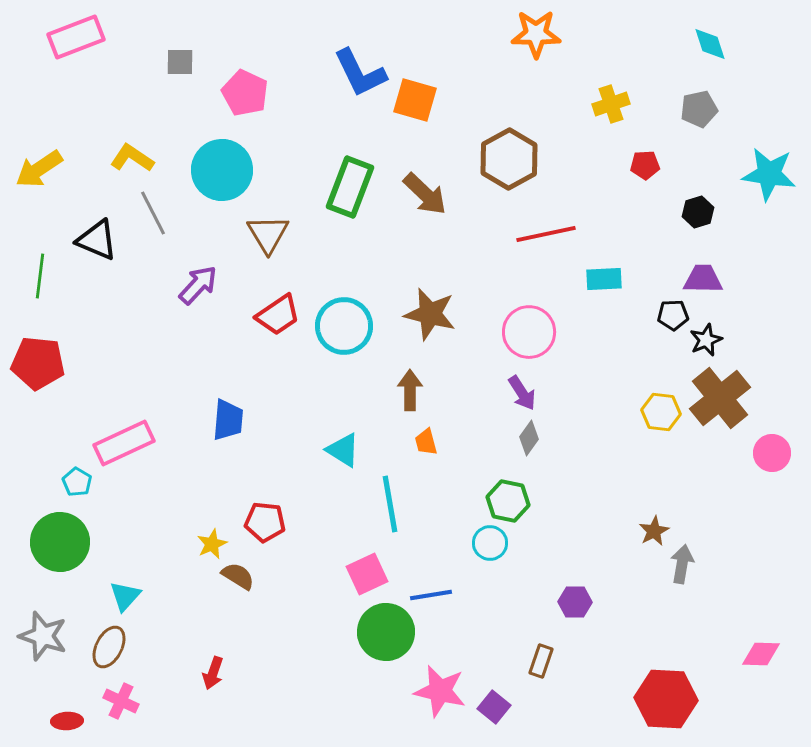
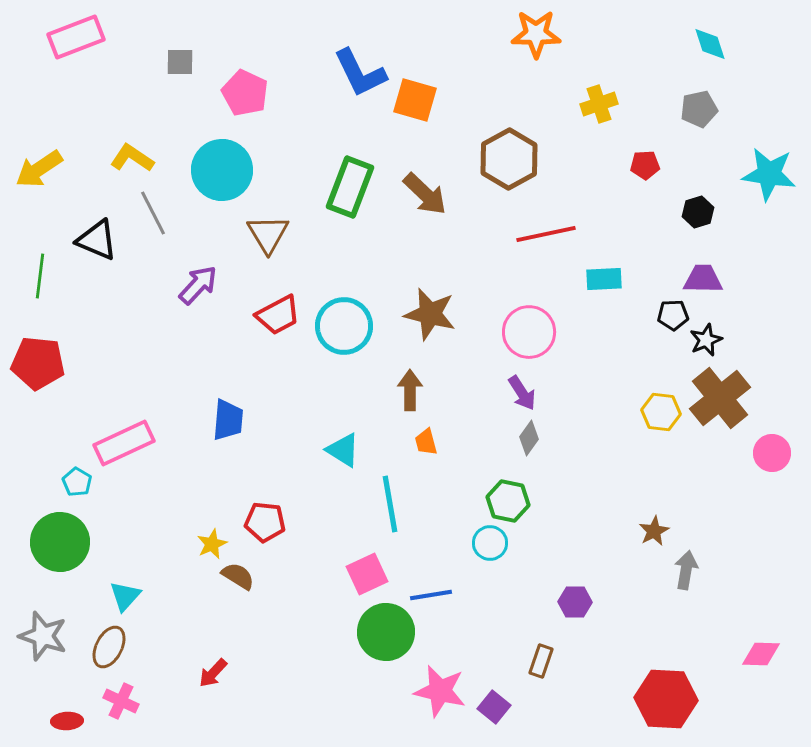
yellow cross at (611, 104): moved 12 px left
red trapezoid at (278, 315): rotated 6 degrees clockwise
gray arrow at (682, 564): moved 4 px right, 6 px down
red arrow at (213, 673): rotated 24 degrees clockwise
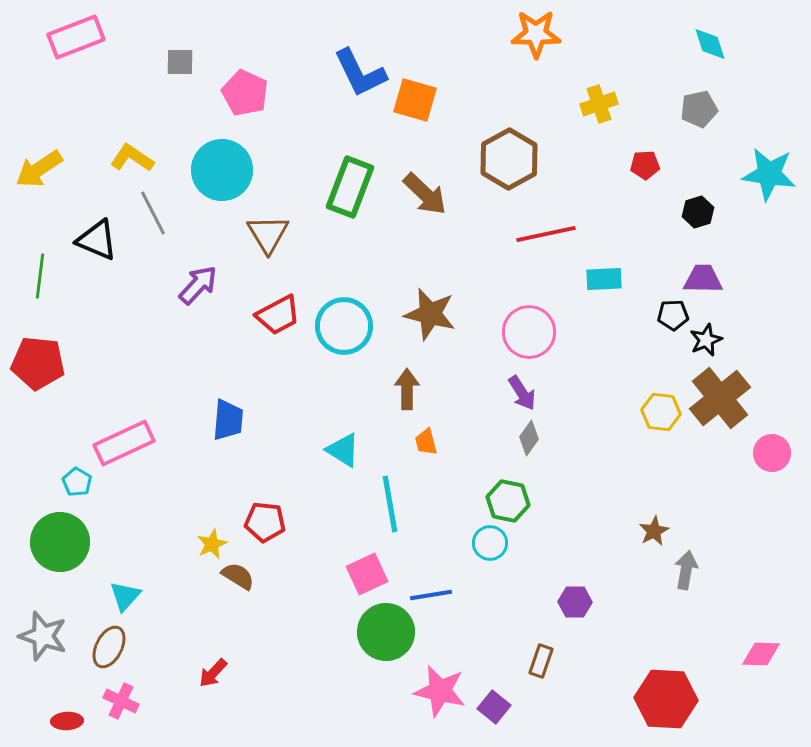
brown arrow at (410, 390): moved 3 px left, 1 px up
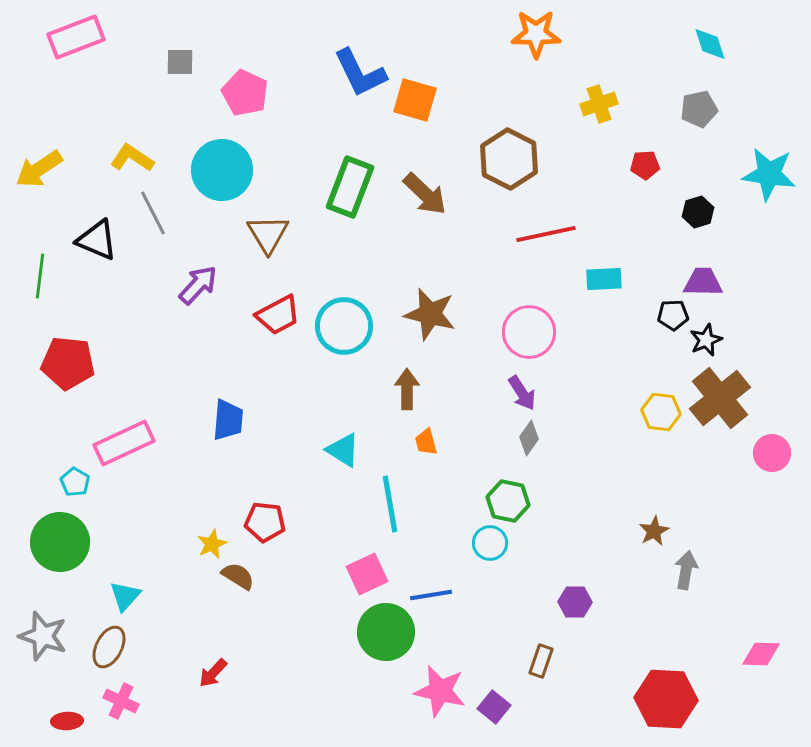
brown hexagon at (509, 159): rotated 4 degrees counterclockwise
purple trapezoid at (703, 279): moved 3 px down
red pentagon at (38, 363): moved 30 px right
cyan pentagon at (77, 482): moved 2 px left
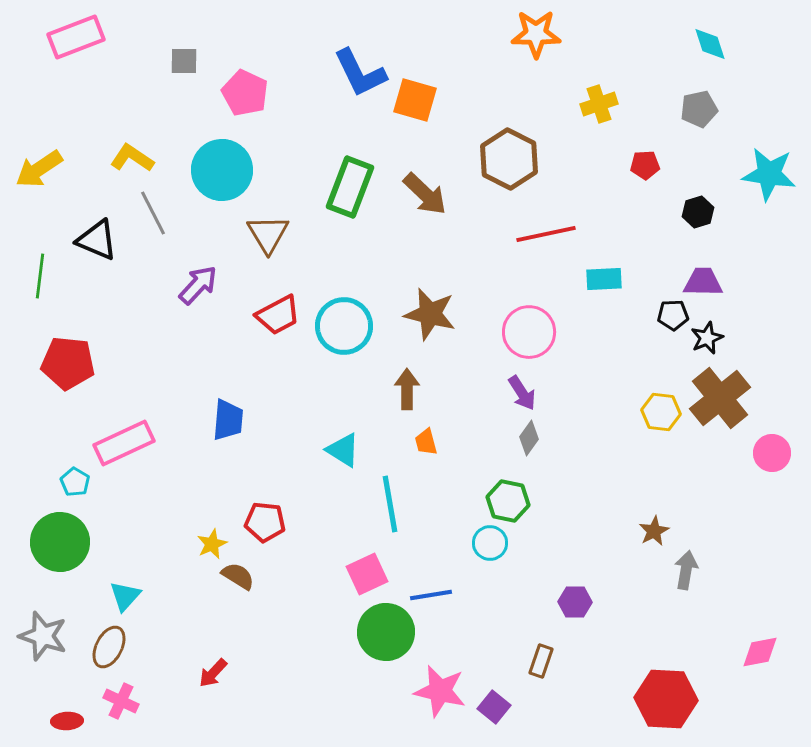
gray square at (180, 62): moved 4 px right, 1 px up
black star at (706, 340): moved 1 px right, 2 px up
pink diamond at (761, 654): moved 1 px left, 2 px up; rotated 12 degrees counterclockwise
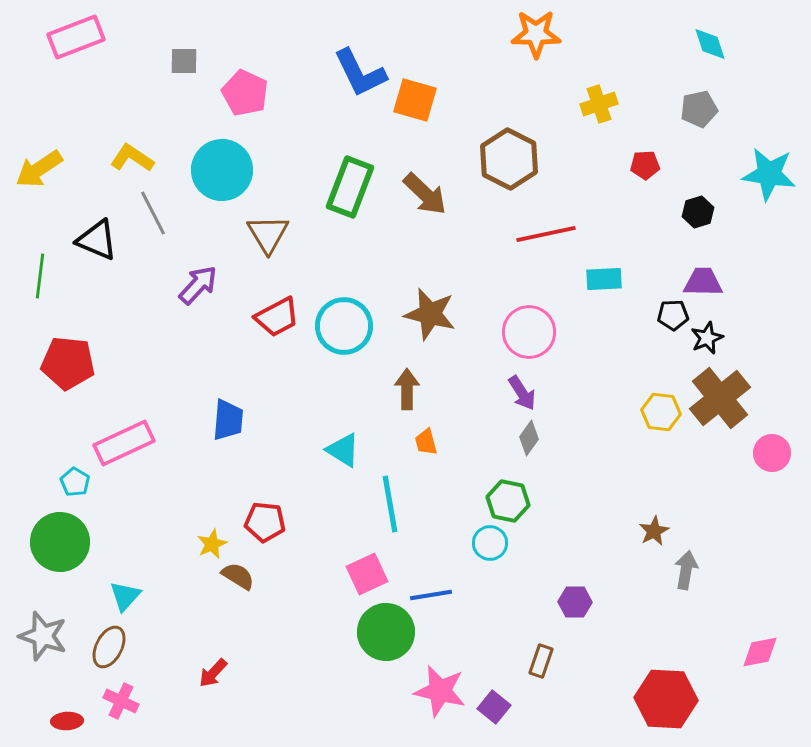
red trapezoid at (278, 315): moved 1 px left, 2 px down
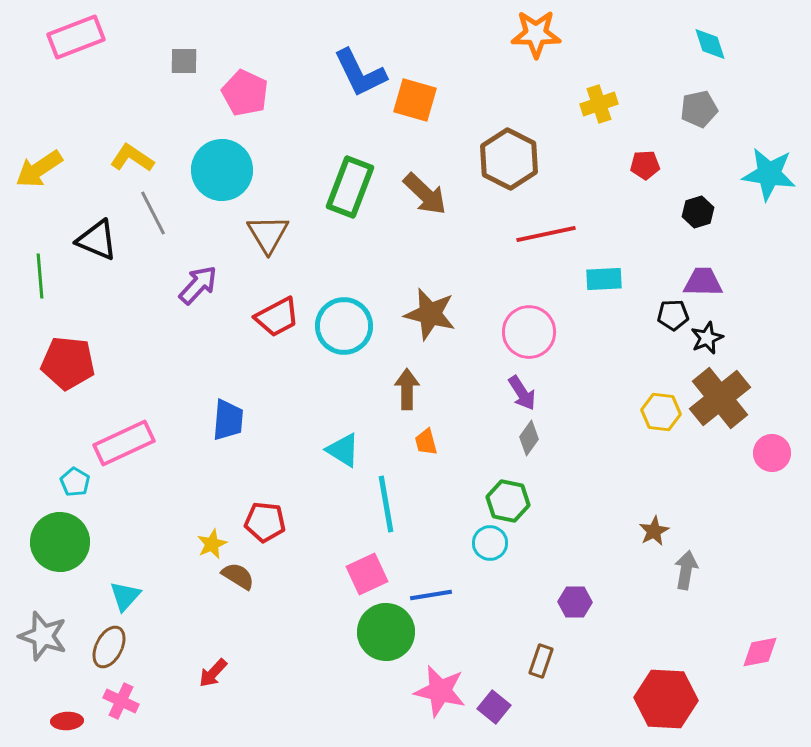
green line at (40, 276): rotated 12 degrees counterclockwise
cyan line at (390, 504): moved 4 px left
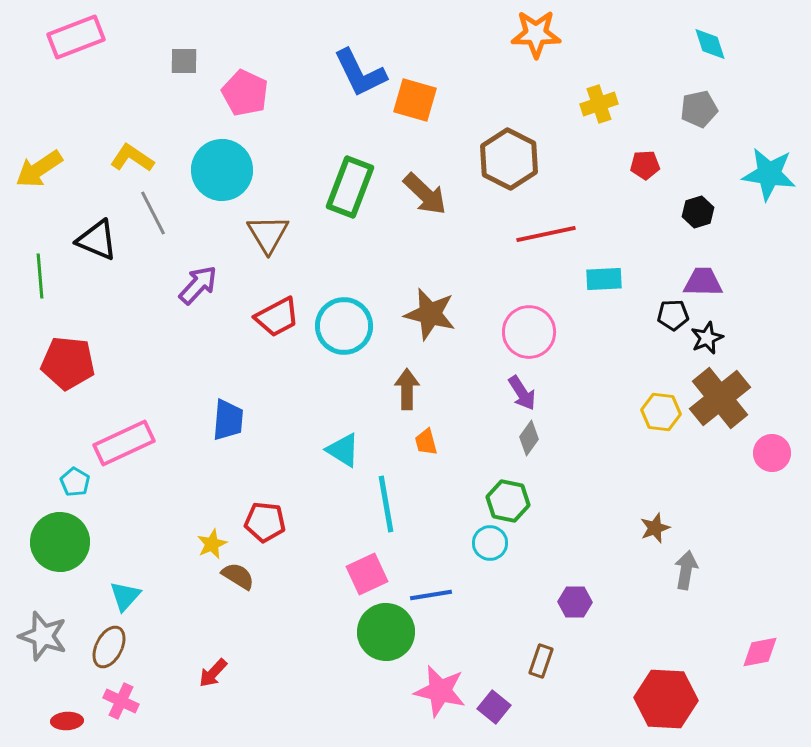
brown star at (654, 531): moved 1 px right, 3 px up; rotated 8 degrees clockwise
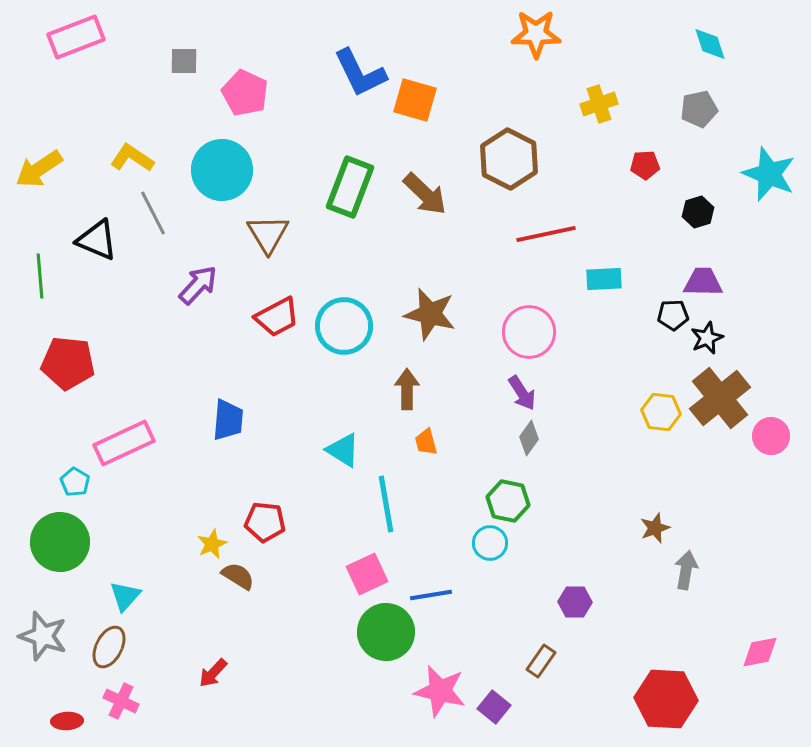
cyan star at (769, 174): rotated 14 degrees clockwise
pink circle at (772, 453): moved 1 px left, 17 px up
brown rectangle at (541, 661): rotated 16 degrees clockwise
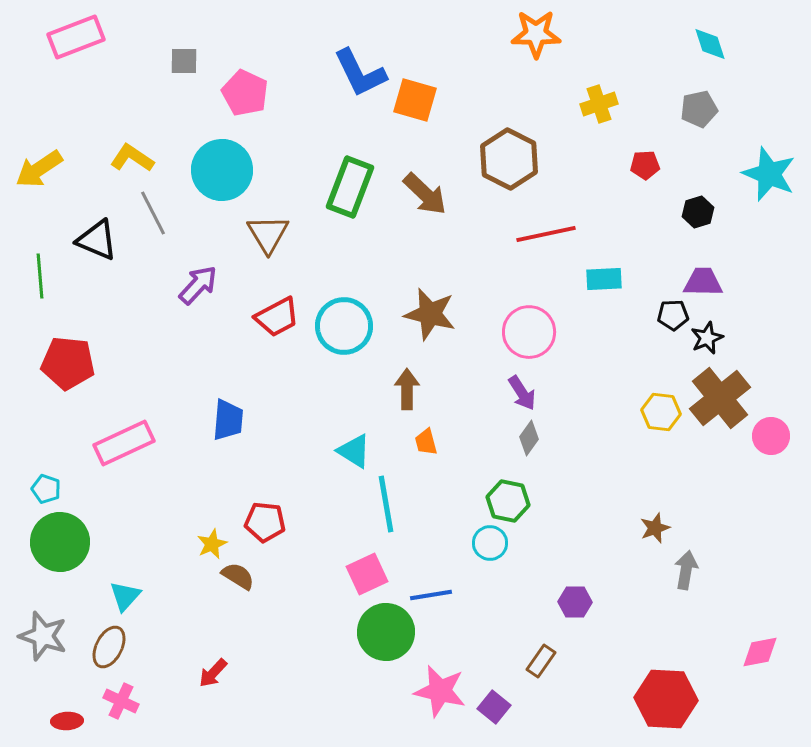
cyan triangle at (343, 450): moved 11 px right, 1 px down
cyan pentagon at (75, 482): moved 29 px left, 7 px down; rotated 12 degrees counterclockwise
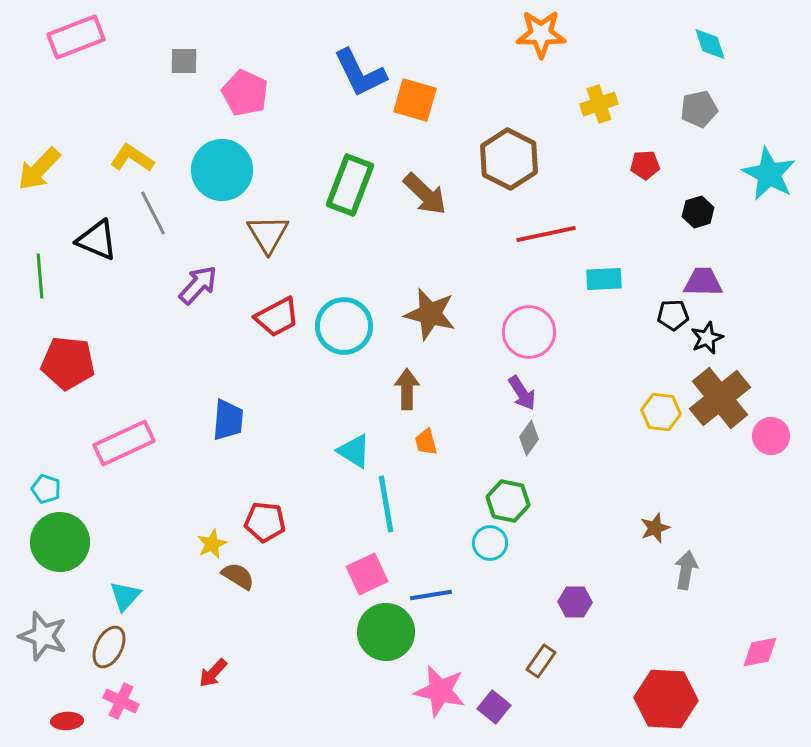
orange star at (536, 34): moved 5 px right
yellow arrow at (39, 169): rotated 12 degrees counterclockwise
cyan star at (769, 174): rotated 6 degrees clockwise
green rectangle at (350, 187): moved 2 px up
